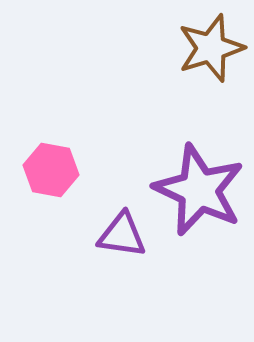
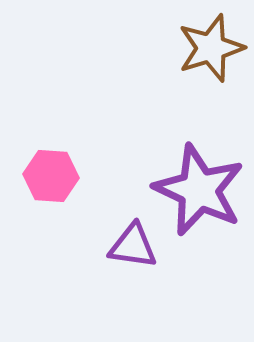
pink hexagon: moved 6 px down; rotated 6 degrees counterclockwise
purple triangle: moved 11 px right, 11 px down
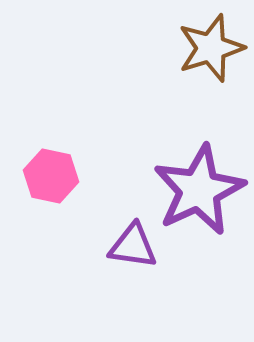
pink hexagon: rotated 8 degrees clockwise
purple star: rotated 22 degrees clockwise
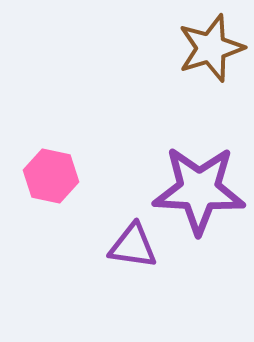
purple star: rotated 28 degrees clockwise
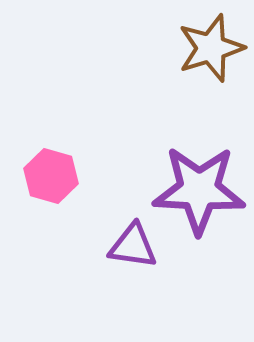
pink hexagon: rotated 4 degrees clockwise
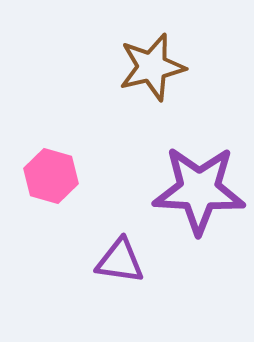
brown star: moved 59 px left, 19 px down; rotated 4 degrees clockwise
purple triangle: moved 13 px left, 15 px down
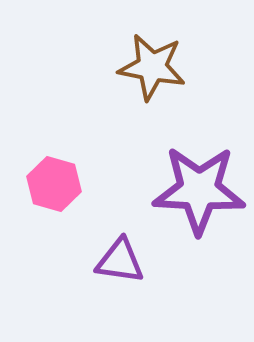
brown star: rotated 24 degrees clockwise
pink hexagon: moved 3 px right, 8 px down
